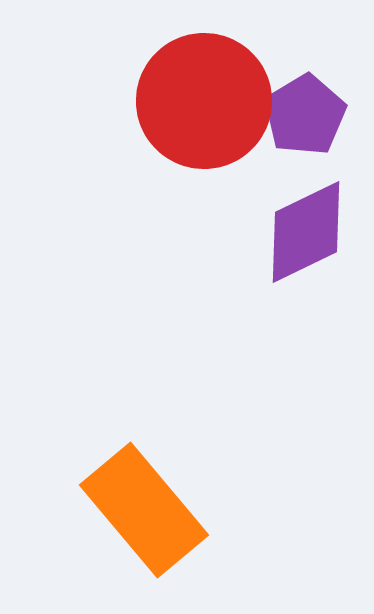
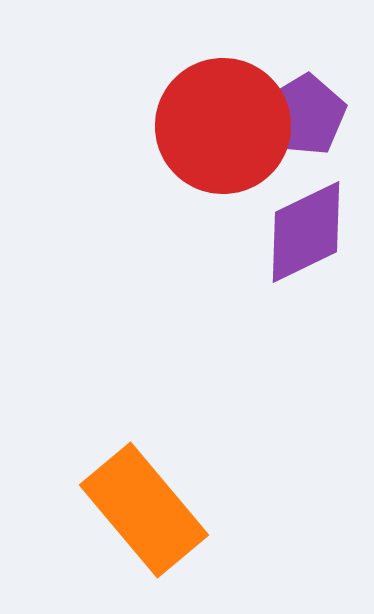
red circle: moved 19 px right, 25 px down
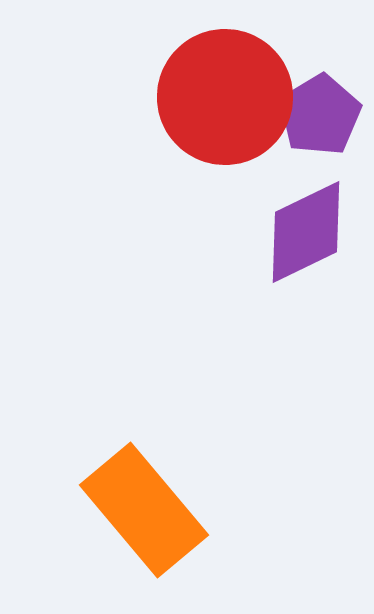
purple pentagon: moved 15 px right
red circle: moved 2 px right, 29 px up
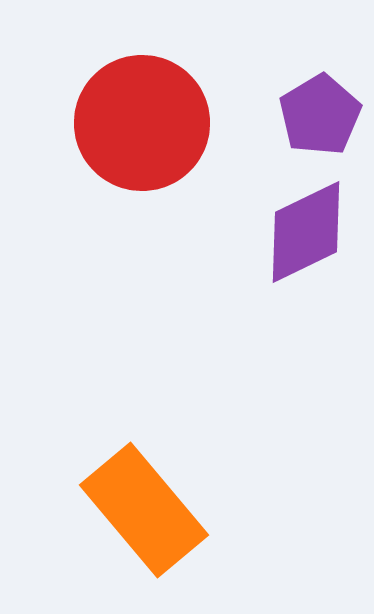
red circle: moved 83 px left, 26 px down
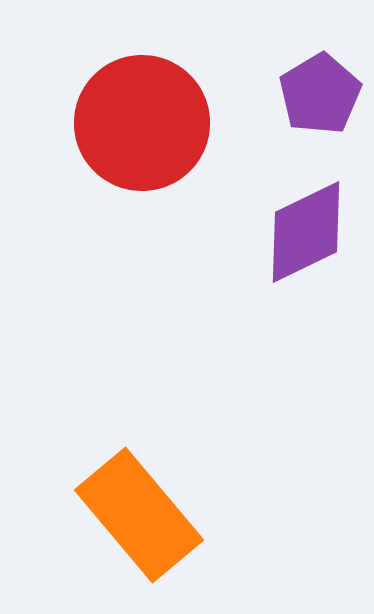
purple pentagon: moved 21 px up
orange rectangle: moved 5 px left, 5 px down
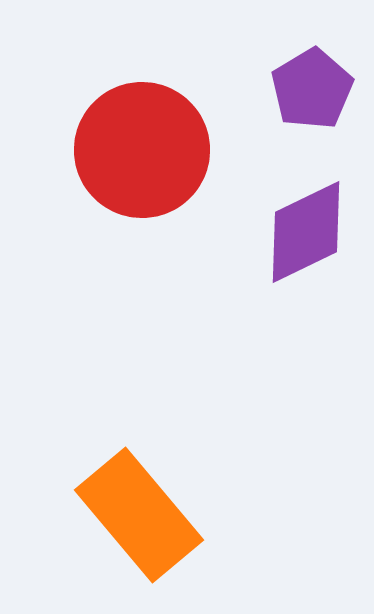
purple pentagon: moved 8 px left, 5 px up
red circle: moved 27 px down
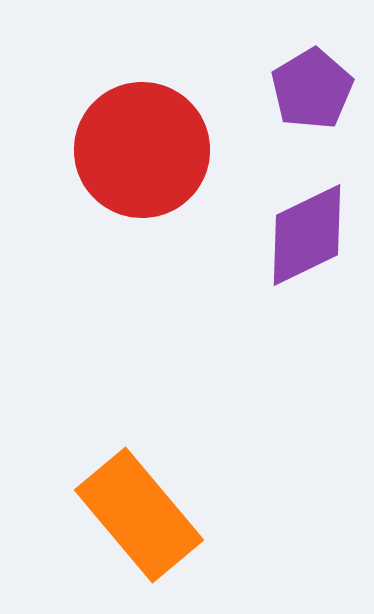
purple diamond: moved 1 px right, 3 px down
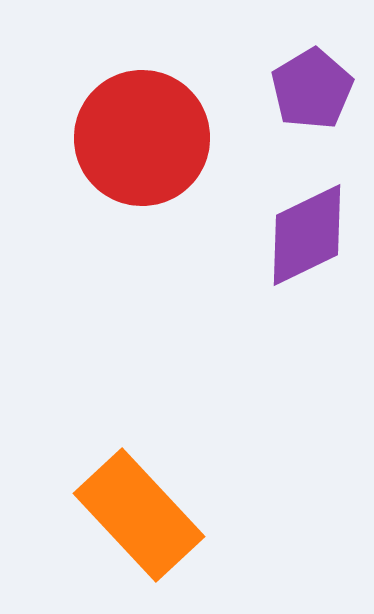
red circle: moved 12 px up
orange rectangle: rotated 3 degrees counterclockwise
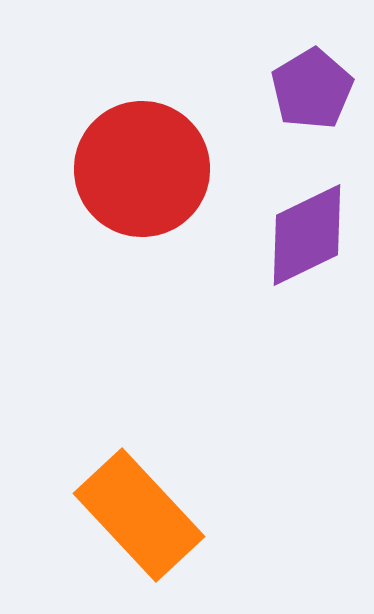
red circle: moved 31 px down
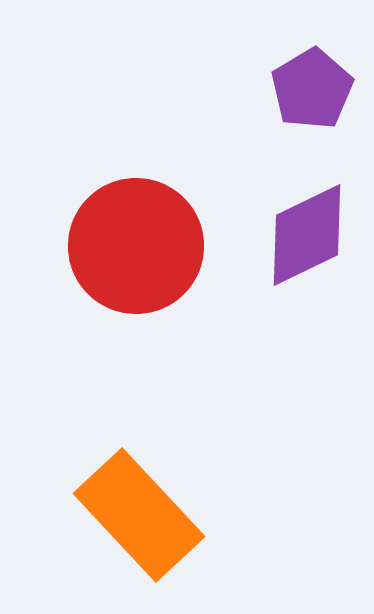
red circle: moved 6 px left, 77 px down
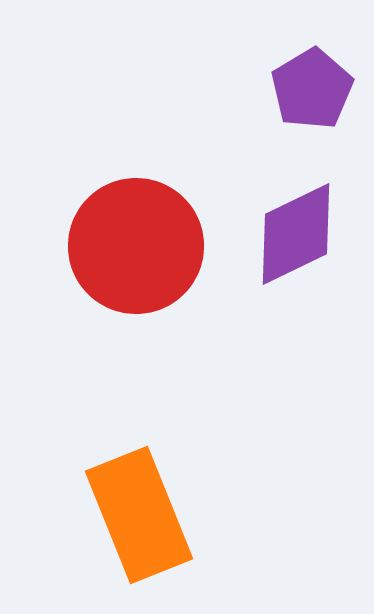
purple diamond: moved 11 px left, 1 px up
orange rectangle: rotated 21 degrees clockwise
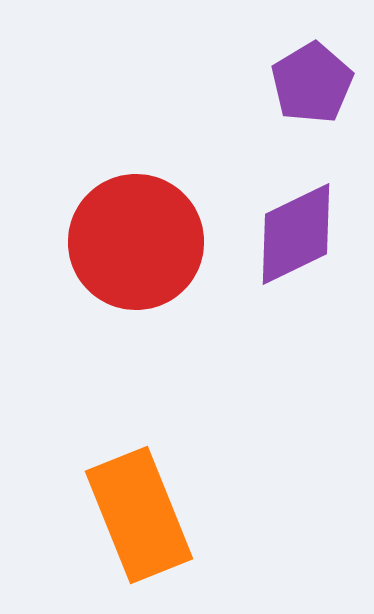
purple pentagon: moved 6 px up
red circle: moved 4 px up
